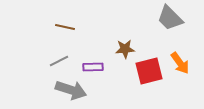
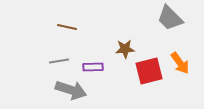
brown line: moved 2 px right
gray line: rotated 18 degrees clockwise
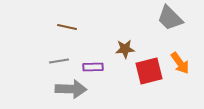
gray arrow: moved 1 px up; rotated 16 degrees counterclockwise
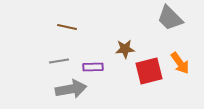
gray arrow: rotated 12 degrees counterclockwise
